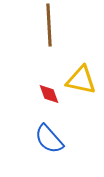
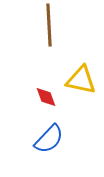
red diamond: moved 3 px left, 3 px down
blue semicircle: rotated 96 degrees counterclockwise
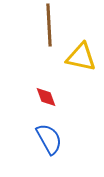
yellow triangle: moved 23 px up
blue semicircle: rotated 72 degrees counterclockwise
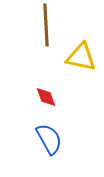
brown line: moved 3 px left
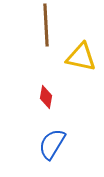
red diamond: rotated 30 degrees clockwise
blue semicircle: moved 3 px right, 5 px down; rotated 120 degrees counterclockwise
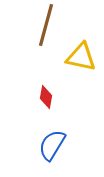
brown line: rotated 18 degrees clockwise
blue semicircle: moved 1 px down
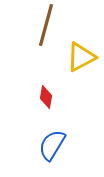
yellow triangle: rotated 40 degrees counterclockwise
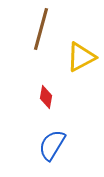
brown line: moved 5 px left, 4 px down
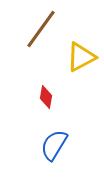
brown line: rotated 21 degrees clockwise
blue semicircle: moved 2 px right
